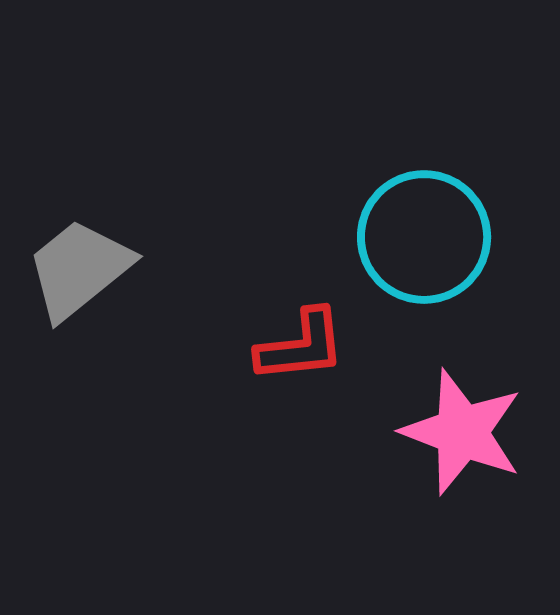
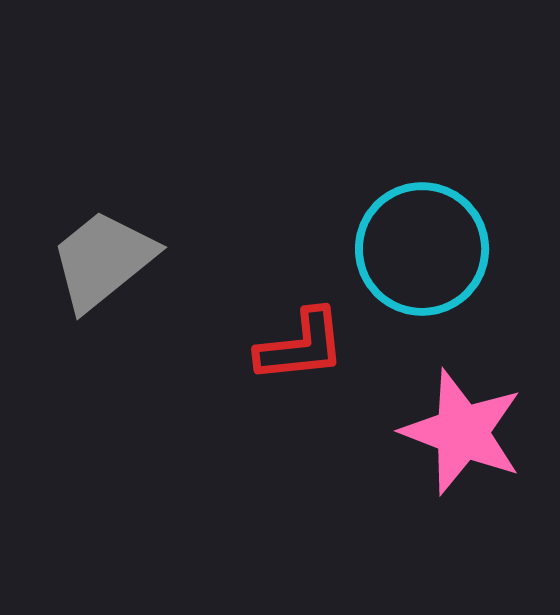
cyan circle: moved 2 px left, 12 px down
gray trapezoid: moved 24 px right, 9 px up
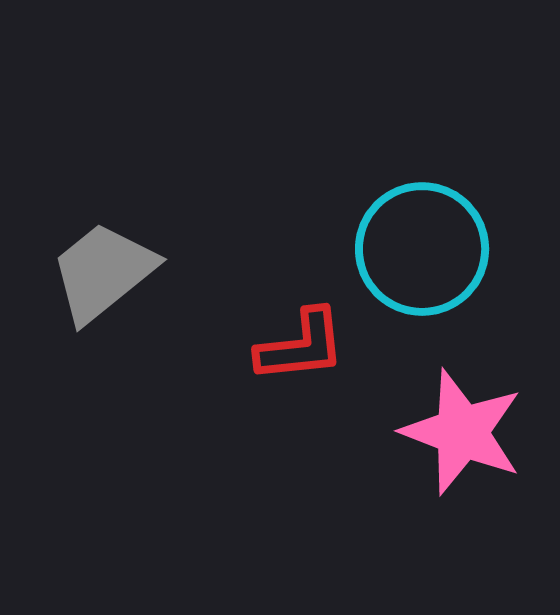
gray trapezoid: moved 12 px down
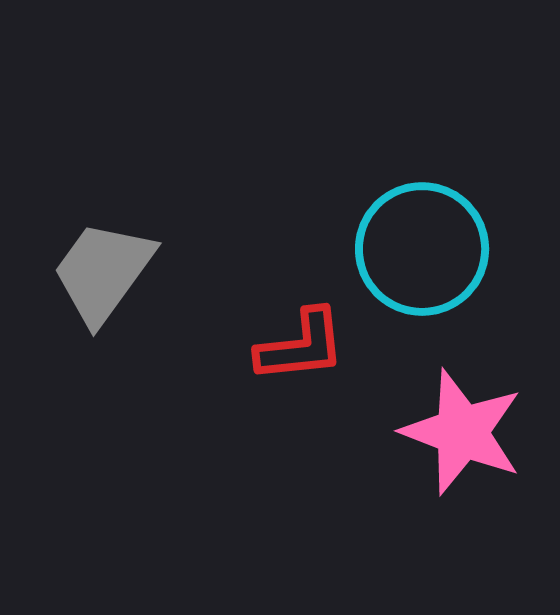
gray trapezoid: rotated 15 degrees counterclockwise
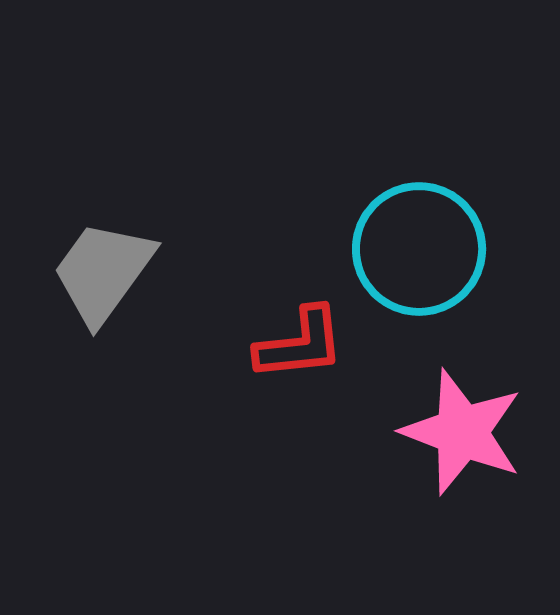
cyan circle: moved 3 px left
red L-shape: moved 1 px left, 2 px up
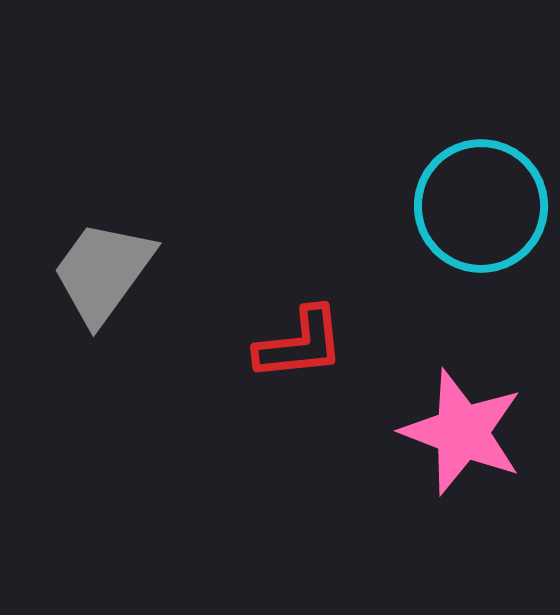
cyan circle: moved 62 px right, 43 px up
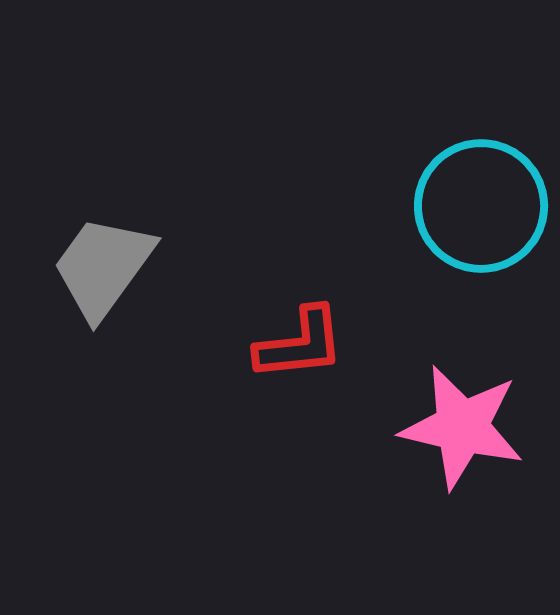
gray trapezoid: moved 5 px up
pink star: moved 5 px up; rotated 8 degrees counterclockwise
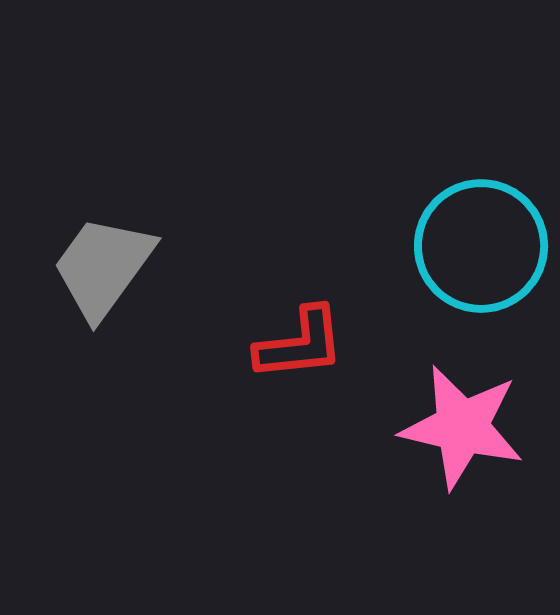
cyan circle: moved 40 px down
